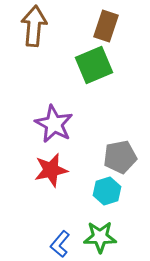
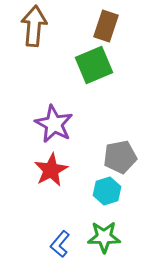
red star: rotated 16 degrees counterclockwise
green star: moved 4 px right
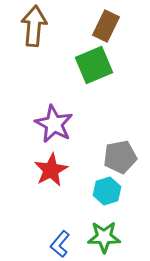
brown rectangle: rotated 8 degrees clockwise
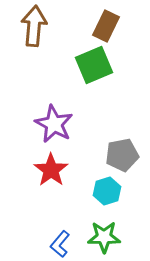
gray pentagon: moved 2 px right, 2 px up
red star: rotated 8 degrees counterclockwise
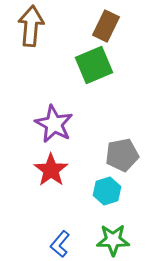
brown arrow: moved 3 px left
green star: moved 9 px right, 3 px down
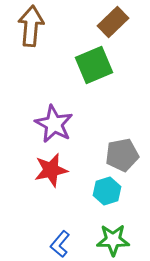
brown rectangle: moved 7 px right, 4 px up; rotated 20 degrees clockwise
red star: rotated 24 degrees clockwise
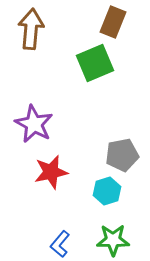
brown rectangle: rotated 24 degrees counterclockwise
brown arrow: moved 3 px down
green square: moved 1 px right, 2 px up
purple star: moved 20 px left
red star: moved 2 px down
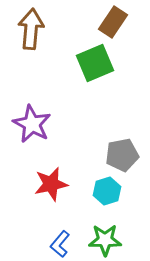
brown rectangle: rotated 12 degrees clockwise
purple star: moved 2 px left
red star: moved 12 px down
green star: moved 8 px left
